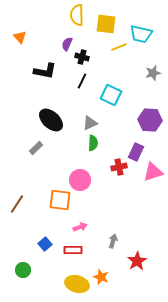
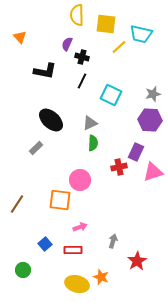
yellow line: rotated 21 degrees counterclockwise
gray star: moved 21 px down
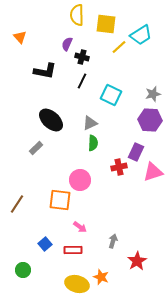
cyan trapezoid: moved 1 px down; rotated 45 degrees counterclockwise
pink arrow: rotated 56 degrees clockwise
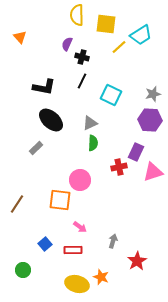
black L-shape: moved 1 px left, 16 px down
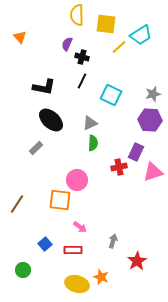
pink circle: moved 3 px left
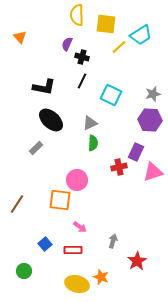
green circle: moved 1 px right, 1 px down
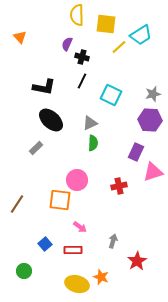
red cross: moved 19 px down
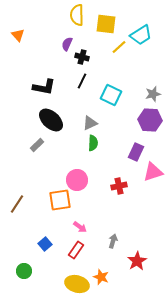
orange triangle: moved 2 px left, 2 px up
gray rectangle: moved 1 px right, 3 px up
orange square: rotated 15 degrees counterclockwise
red rectangle: moved 3 px right; rotated 54 degrees counterclockwise
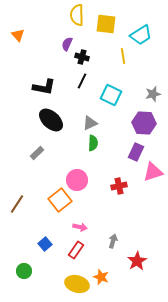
yellow line: moved 4 px right, 9 px down; rotated 56 degrees counterclockwise
purple hexagon: moved 6 px left, 3 px down
gray rectangle: moved 8 px down
orange square: rotated 30 degrees counterclockwise
pink arrow: rotated 24 degrees counterclockwise
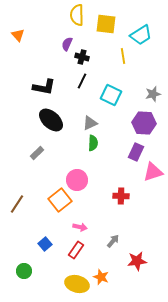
red cross: moved 2 px right, 10 px down; rotated 14 degrees clockwise
gray arrow: rotated 24 degrees clockwise
red star: rotated 24 degrees clockwise
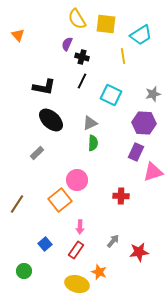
yellow semicircle: moved 4 px down; rotated 30 degrees counterclockwise
pink arrow: rotated 80 degrees clockwise
red star: moved 2 px right, 9 px up
orange star: moved 2 px left, 5 px up
